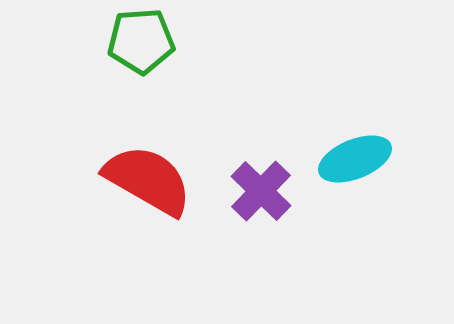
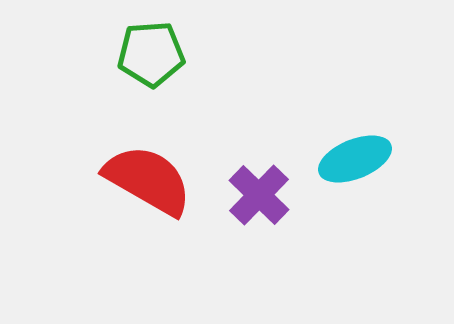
green pentagon: moved 10 px right, 13 px down
purple cross: moved 2 px left, 4 px down
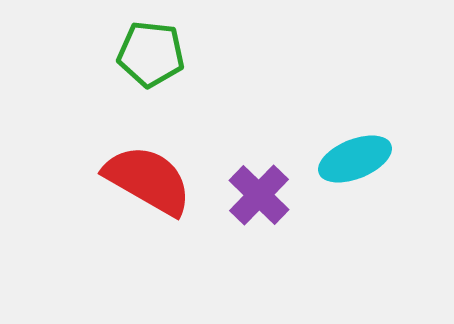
green pentagon: rotated 10 degrees clockwise
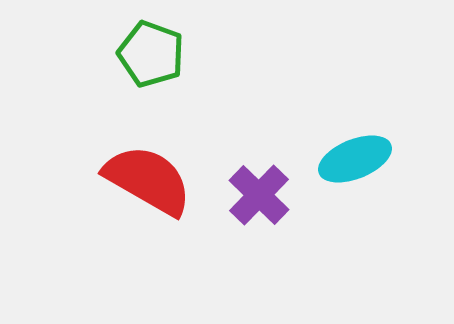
green pentagon: rotated 14 degrees clockwise
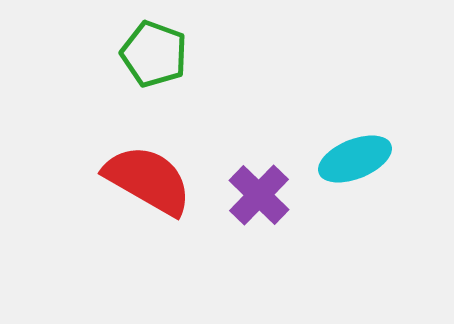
green pentagon: moved 3 px right
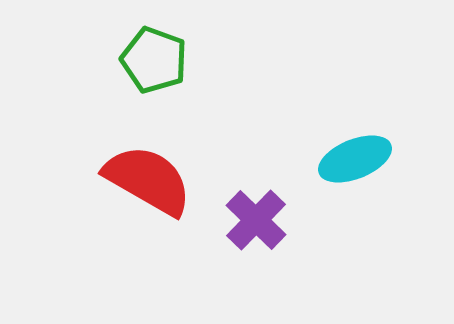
green pentagon: moved 6 px down
purple cross: moved 3 px left, 25 px down
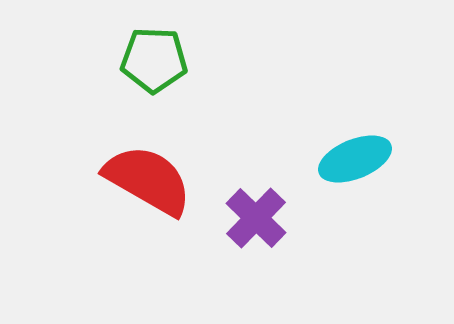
green pentagon: rotated 18 degrees counterclockwise
purple cross: moved 2 px up
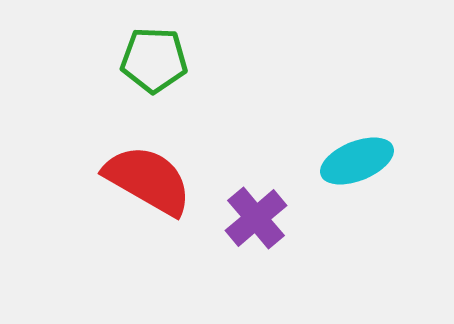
cyan ellipse: moved 2 px right, 2 px down
purple cross: rotated 6 degrees clockwise
